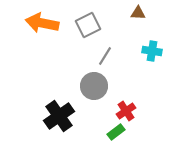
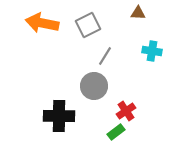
black cross: rotated 36 degrees clockwise
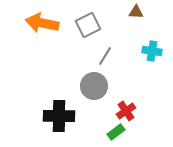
brown triangle: moved 2 px left, 1 px up
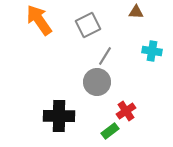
orange arrow: moved 3 px left, 3 px up; rotated 44 degrees clockwise
gray circle: moved 3 px right, 4 px up
green rectangle: moved 6 px left, 1 px up
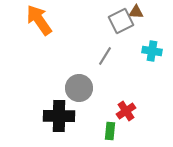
gray square: moved 33 px right, 4 px up
gray circle: moved 18 px left, 6 px down
green rectangle: rotated 48 degrees counterclockwise
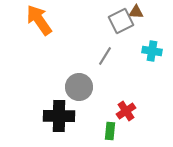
gray circle: moved 1 px up
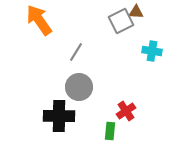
gray line: moved 29 px left, 4 px up
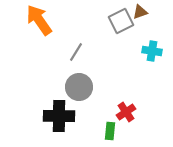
brown triangle: moved 4 px right; rotated 21 degrees counterclockwise
red cross: moved 1 px down
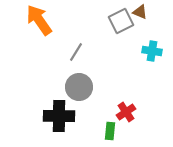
brown triangle: rotated 42 degrees clockwise
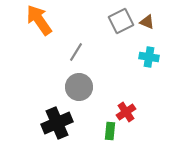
brown triangle: moved 7 px right, 10 px down
cyan cross: moved 3 px left, 6 px down
black cross: moved 2 px left, 7 px down; rotated 24 degrees counterclockwise
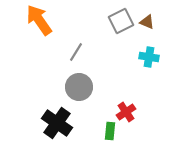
black cross: rotated 32 degrees counterclockwise
